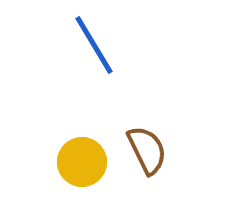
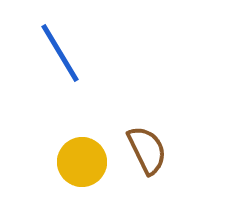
blue line: moved 34 px left, 8 px down
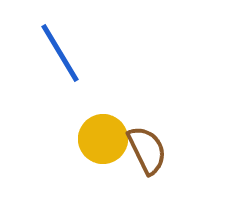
yellow circle: moved 21 px right, 23 px up
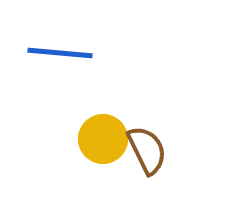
blue line: rotated 54 degrees counterclockwise
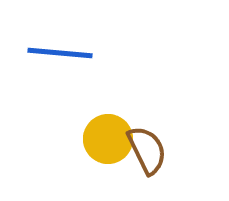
yellow circle: moved 5 px right
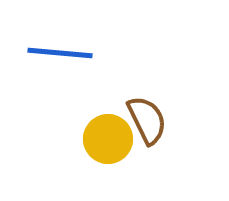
brown semicircle: moved 30 px up
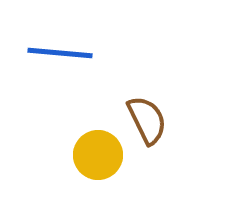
yellow circle: moved 10 px left, 16 px down
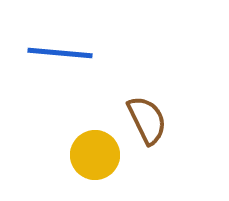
yellow circle: moved 3 px left
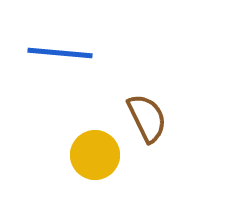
brown semicircle: moved 2 px up
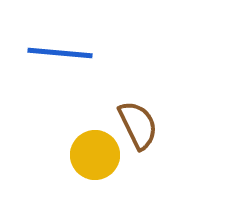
brown semicircle: moved 9 px left, 7 px down
